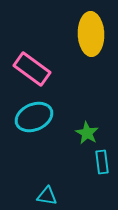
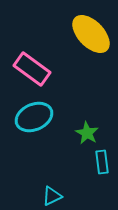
yellow ellipse: rotated 42 degrees counterclockwise
cyan triangle: moved 5 px right; rotated 35 degrees counterclockwise
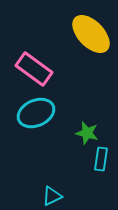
pink rectangle: moved 2 px right
cyan ellipse: moved 2 px right, 4 px up
green star: rotated 15 degrees counterclockwise
cyan rectangle: moved 1 px left, 3 px up; rotated 15 degrees clockwise
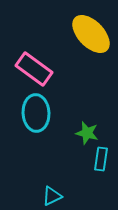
cyan ellipse: rotated 69 degrees counterclockwise
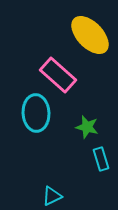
yellow ellipse: moved 1 px left, 1 px down
pink rectangle: moved 24 px right, 6 px down; rotated 6 degrees clockwise
green star: moved 6 px up
cyan rectangle: rotated 25 degrees counterclockwise
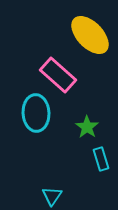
green star: rotated 20 degrees clockwise
cyan triangle: rotated 30 degrees counterclockwise
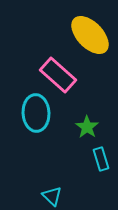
cyan triangle: rotated 20 degrees counterclockwise
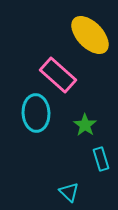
green star: moved 2 px left, 2 px up
cyan triangle: moved 17 px right, 4 px up
